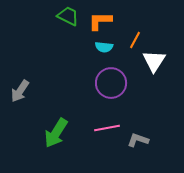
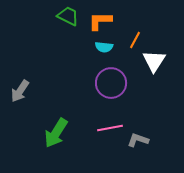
pink line: moved 3 px right
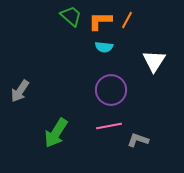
green trapezoid: moved 3 px right; rotated 15 degrees clockwise
orange line: moved 8 px left, 20 px up
purple circle: moved 7 px down
pink line: moved 1 px left, 2 px up
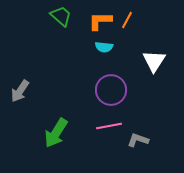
green trapezoid: moved 10 px left
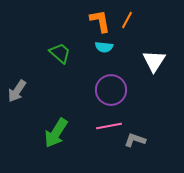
green trapezoid: moved 1 px left, 37 px down
orange L-shape: rotated 80 degrees clockwise
gray arrow: moved 3 px left
gray L-shape: moved 3 px left
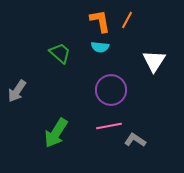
cyan semicircle: moved 4 px left
gray L-shape: rotated 15 degrees clockwise
